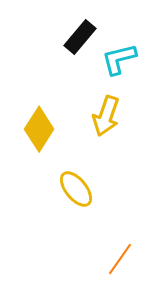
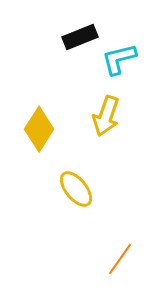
black rectangle: rotated 28 degrees clockwise
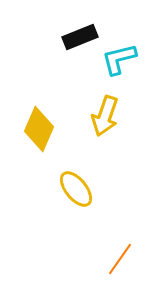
yellow arrow: moved 1 px left
yellow diamond: rotated 9 degrees counterclockwise
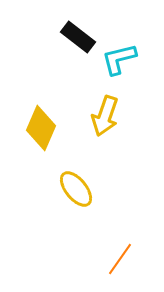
black rectangle: moved 2 px left; rotated 60 degrees clockwise
yellow diamond: moved 2 px right, 1 px up
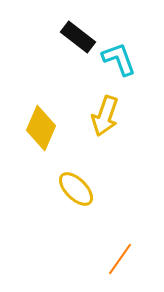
cyan L-shape: rotated 84 degrees clockwise
yellow ellipse: rotated 6 degrees counterclockwise
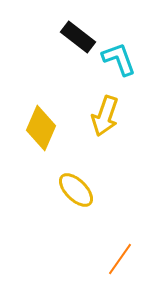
yellow ellipse: moved 1 px down
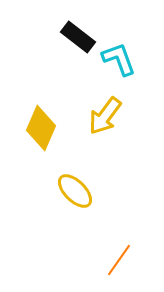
yellow arrow: rotated 18 degrees clockwise
yellow ellipse: moved 1 px left, 1 px down
orange line: moved 1 px left, 1 px down
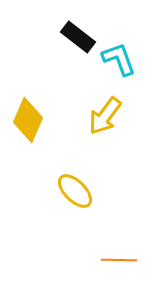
yellow diamond: moved 13 px left, 8 px up
orange line: rotated 56 degrees clockwise
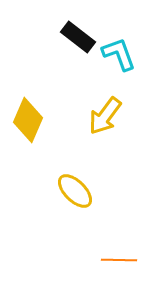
cyan L-shape: moved 5 px up
